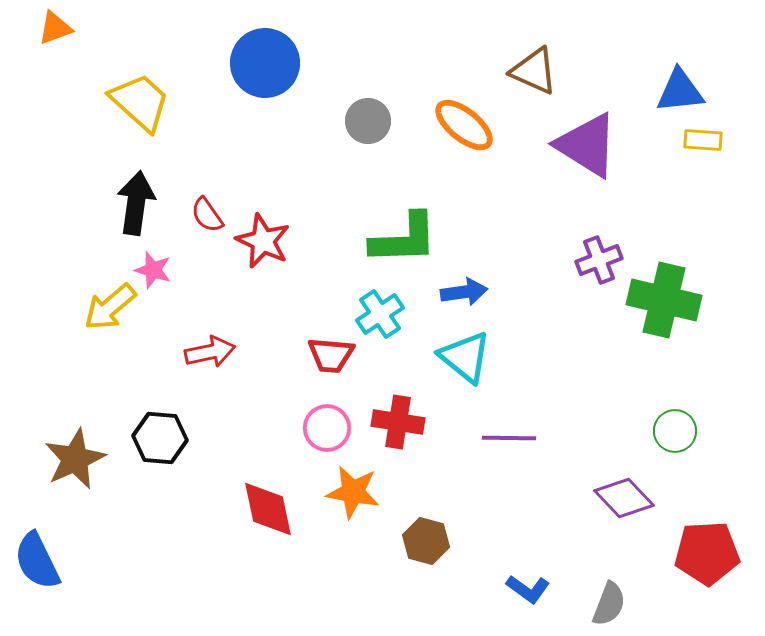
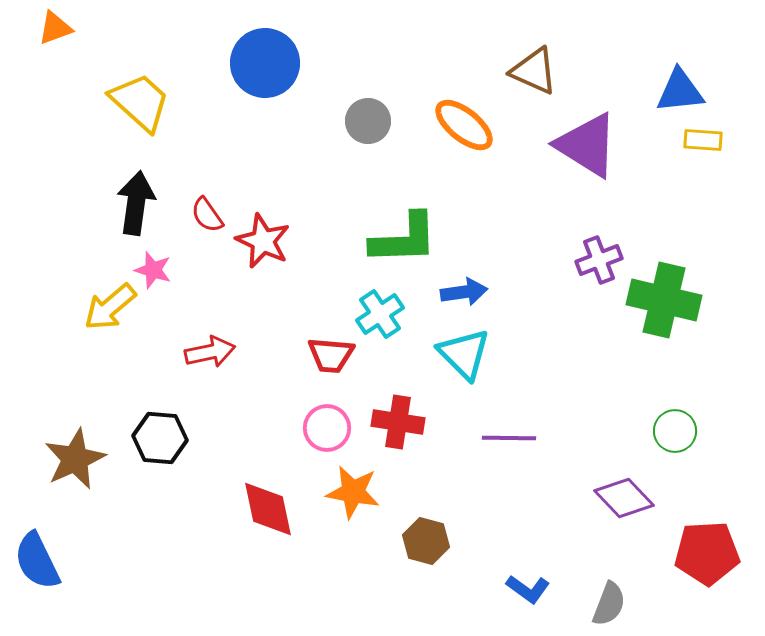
cyan triangle: moved 1 px left, 3 px up; rotated 6 degrees clockwise
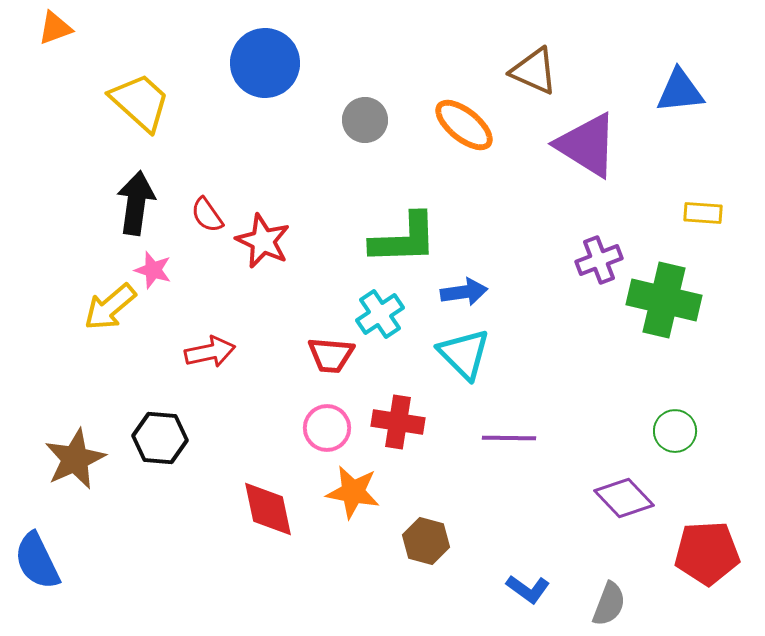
gray circle: moved 3 px left, 1 px up
yellow rectangle: moved 73 px down
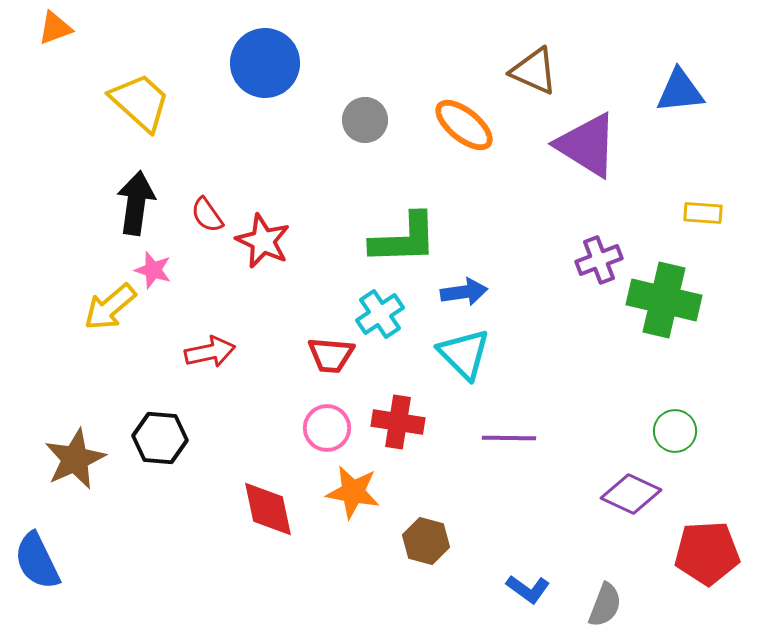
purple diamond: moved 7 px right, 4 px up; rotated 22 degrees counterclockwise
gray semicircle: moved 4 px left, 1 px down
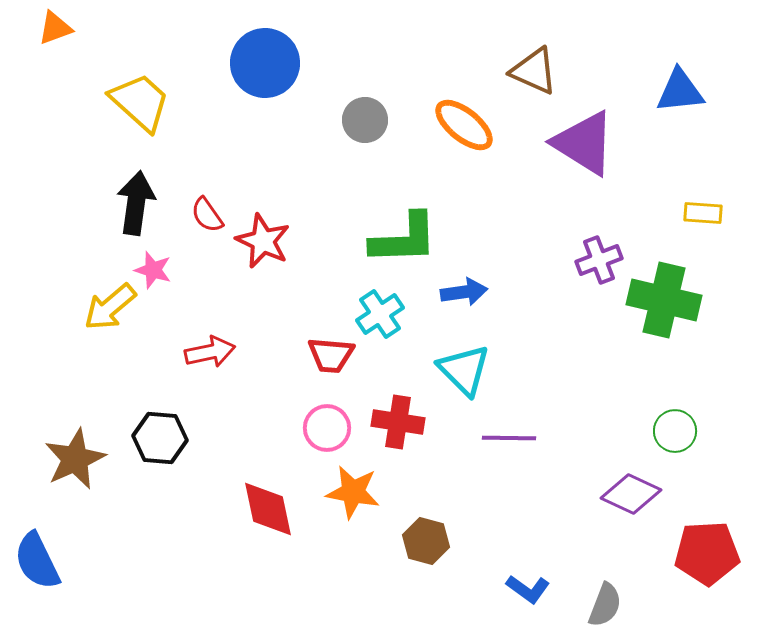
purple triangle: moved 3 px left, 2 px up
cyan triangle: moved 16 px down
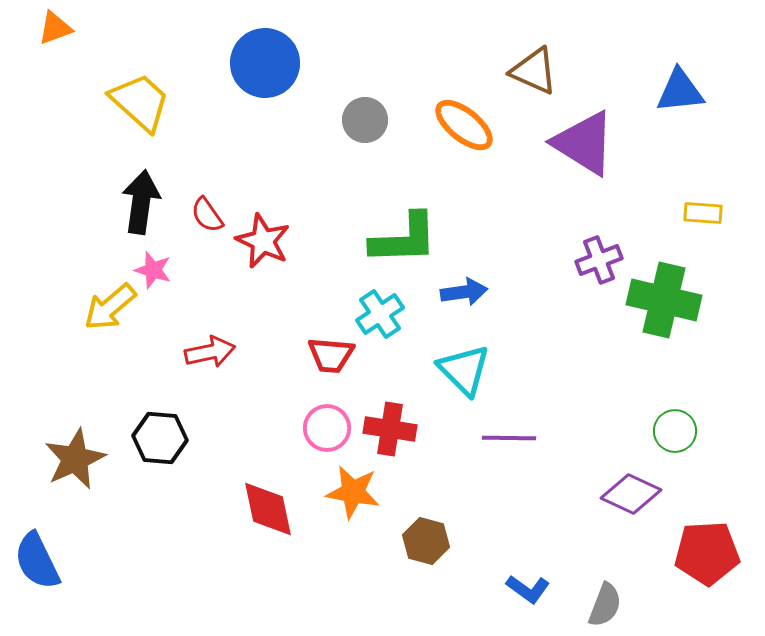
black arrow: moved 5 px right, 1 px up
red cross: moved 8 px left, 7 px down
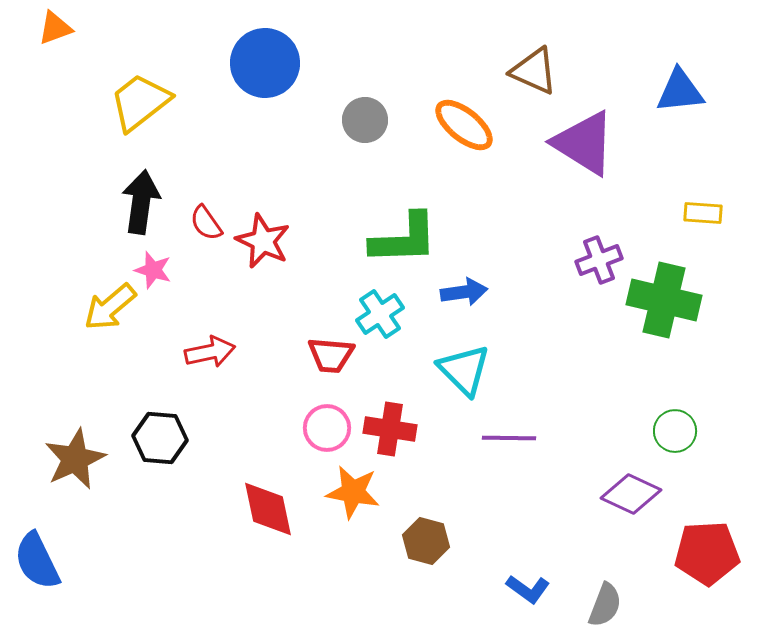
yellow trapezoid: rotated 80 degrees counterclockwise
red semicircle: moved 1 px left, 8 px down
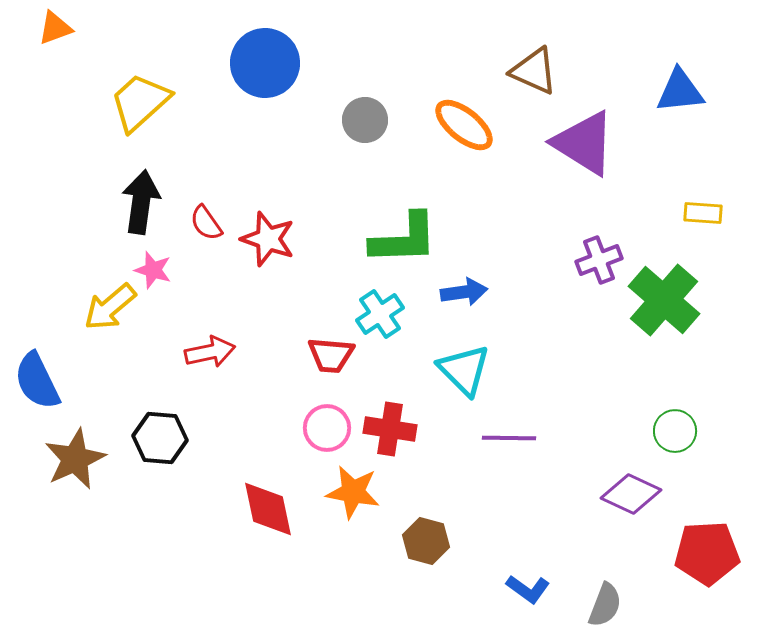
yellow trapezoid: rotated 4 degrees counterclockwise
red star: moved 5 px right, 2 px up; rotated 6 degrees counterclockwise
green cross: rotated 28 degrees clockwise
blue semicircle: moved 180 px up
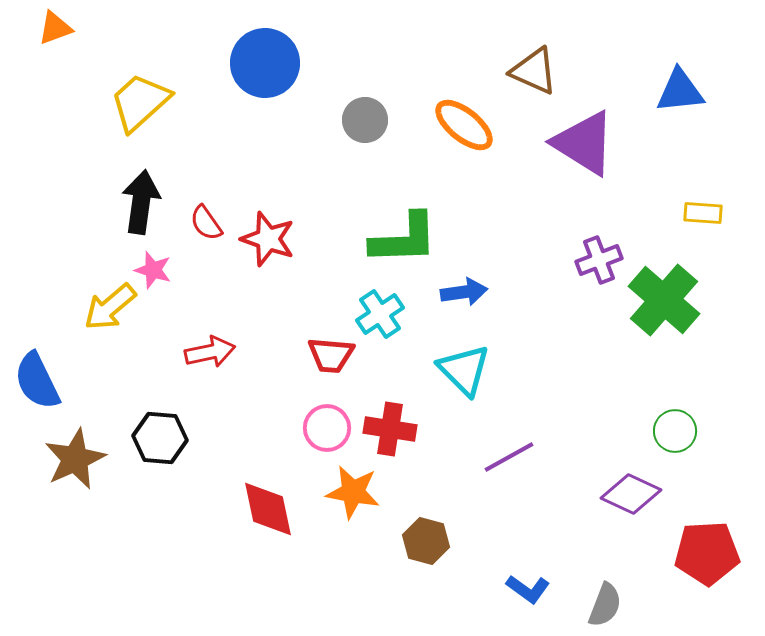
purple line: moved 19 px down; rotated 30 degrees counterclockwise
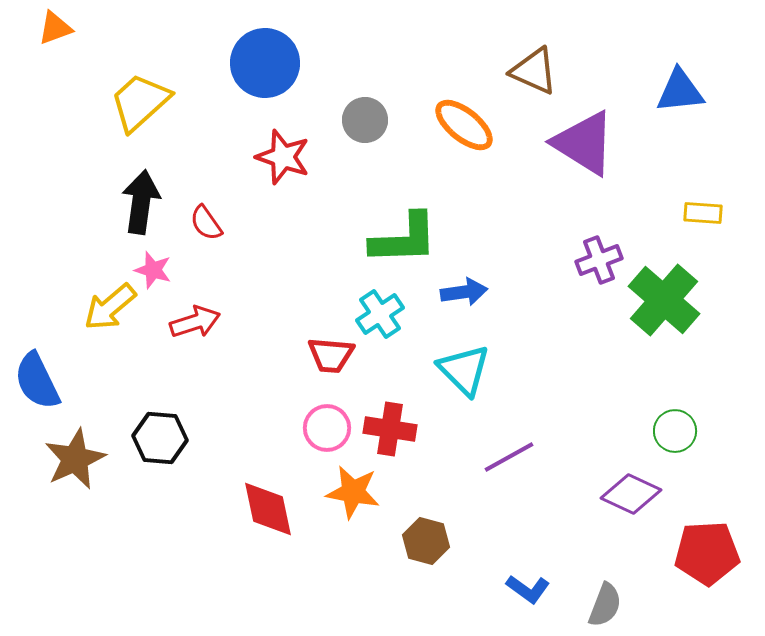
red star: moved 15 px right, 82 px up
red arrow: moved 15 px left, 30 px up; rotated 6 degrees counterclockwise
